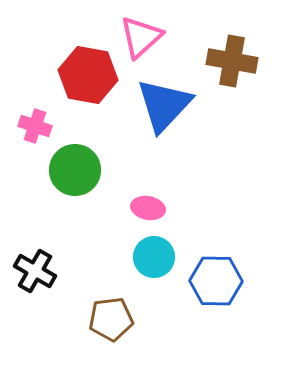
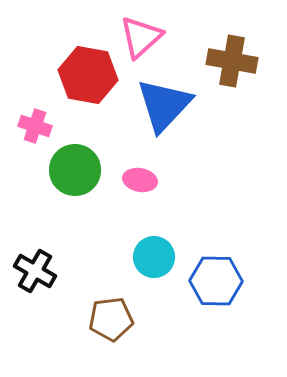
pink ellipse: moved 8 px left, 28 px up
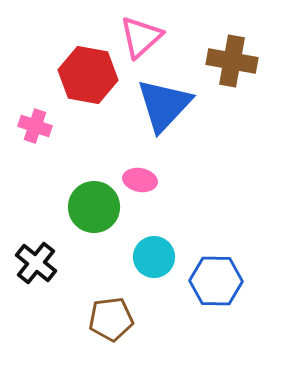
green circle: moved 19 px right, 37 px down
black cross: moved 1 px right, 8 px up; rotated 9 degrees clockwise
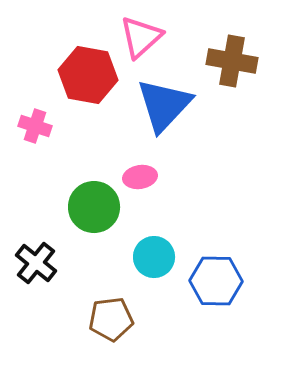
pink ellipse: moved 3 px up; rotated 20 degrees counterclockwise
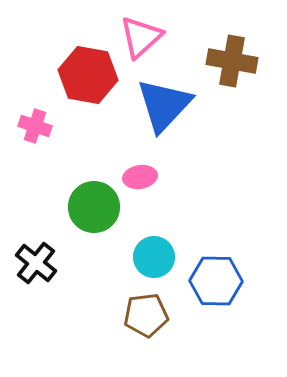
brown pentagon: moved 35 px right, 4 px up
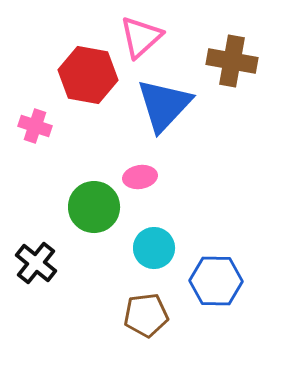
cyan circle: moved 9 px up
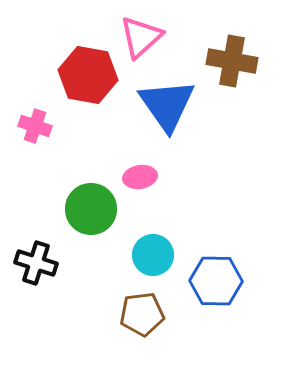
blue triangle: moved 3 px right; rotated 18 degrees counterclockwise
green circle: moved 3 px left, 2 px down
cyan circle: moved 1 px left, 7 px down
black cross: rotated 21 degrees counterclockwise
brown pentagon: moved 4 px left, 1 px up
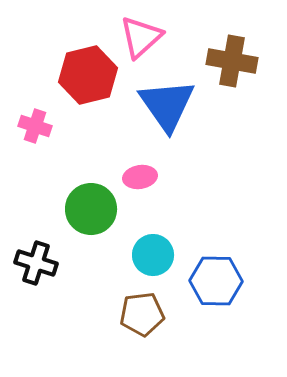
red hexagon: rotated 24 degrees counterclockwise
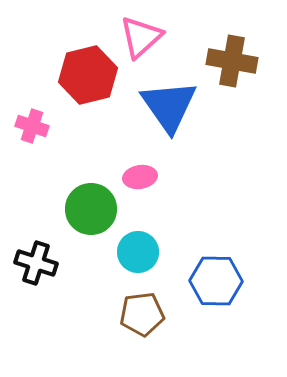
blue triangle: moved 2 px right, 1 px down
pink cross: moved 3 px left
cyan circle: moved 15 px left, 3 px up
